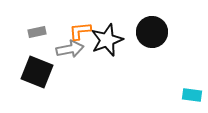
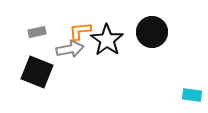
black star: rotated 16 degrees counterclockwise
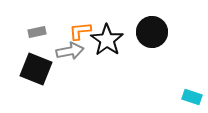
gray arrow: moved 2 px down
black square: moved 1 px left, 3 px up
cyan rectangle: moved 2 px down; rotated 12 degrees clockwise
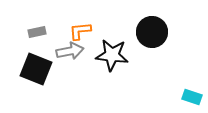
black star: moved 5 px right, 15 px down; rotated 28 degrees counterclockwise
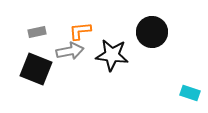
cyan rectangle: moved 2 px left, 4 px up
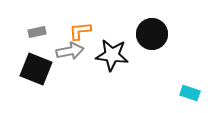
black circle: moved 2 px down
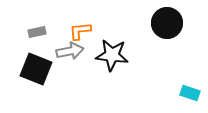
black circle: moved 15 px right, 11 px up
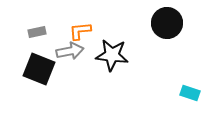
black square: moved 3 px right
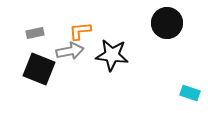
gray rectangle: moved 2 px left, 1 px down
